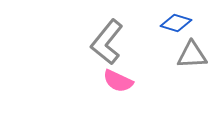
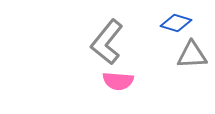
pink semicircle: rotated 20 degrees counterclockwise
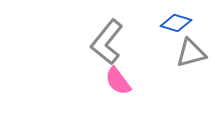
gray triangle: moved 1 px left, 2 px up; rotated 12 degrees counterclockwise
pink semicircle: rotated 48 degrees clockwise
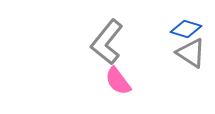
blue diamond: moved 10 px right, 6 px down
gray triangle: rotated 48 degrees clockwise
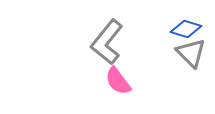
gray triangle: rotated 12 degrees clockwise
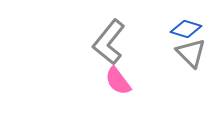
gray L-shape: moved 2 px right
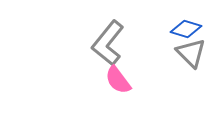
gray L-shape: moved 1 px left, 1 px down
pink semicircle: moved 1 px up
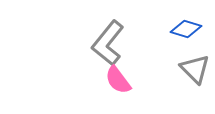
gray triangle: moved 4 px right, 16 px down
